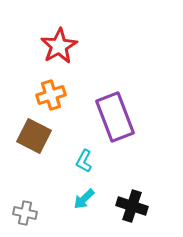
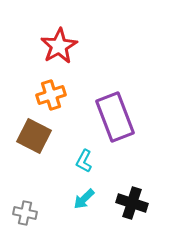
black cross: moved 3 px up
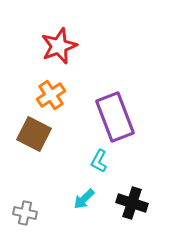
red star: rotated 9 degrees clockwise
orange cross: rotated 16 degrees counterclockwise
brown square: moved 2 px up
cyan L-shape: moved 15 px right
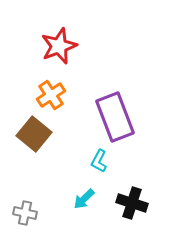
brown square: rotated 12 degrees clockwise
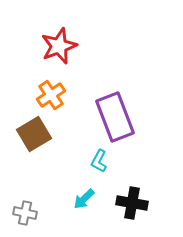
brown square: rotated 20 degrees clockwise
black cross: rotated 8 degrees counterclockwise
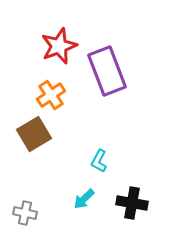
purple rectangle: moved 8 px left, 46 px up
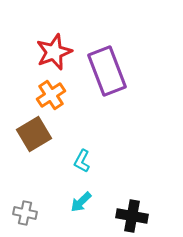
red star: moved 5 px left, 6 px down
cyan L-shape: moved 17 px left
cyan arrow: moved 3 px left, 3 px down
black cross: moved 13 px down
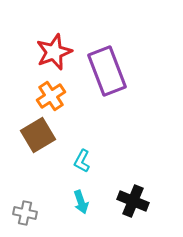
orange cross: moved 1 px down
brown square: moved 4 px right, 1 px down
cyan arrow: rotated 65 degrees counterclockwise
black cross: moved 1 px right, 15 px up; rotated 12 degrees clockwise
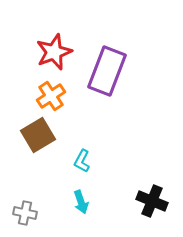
purple rectangle: rotated 42 degrees clockwise
black cross: moved 19 px right
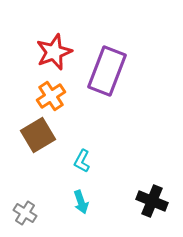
gray cross: rotated 20 degrees clockwise
